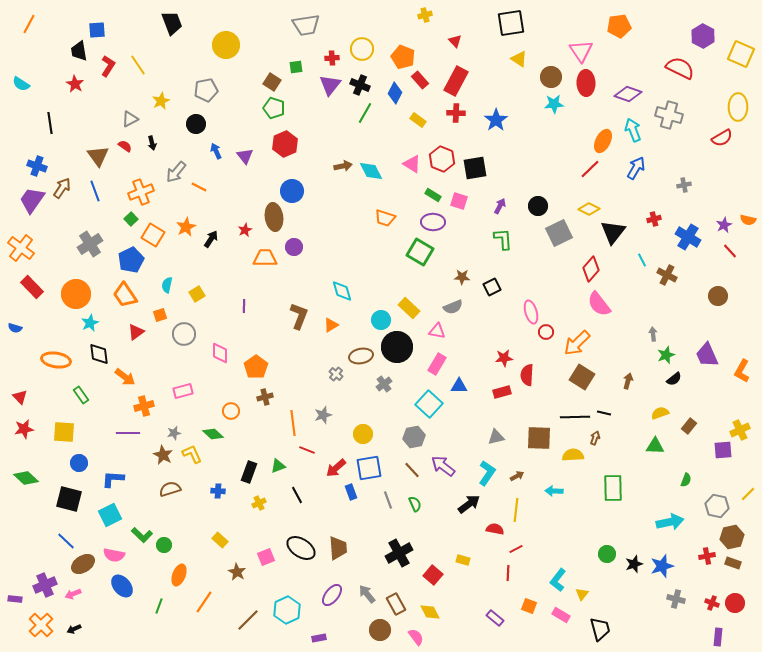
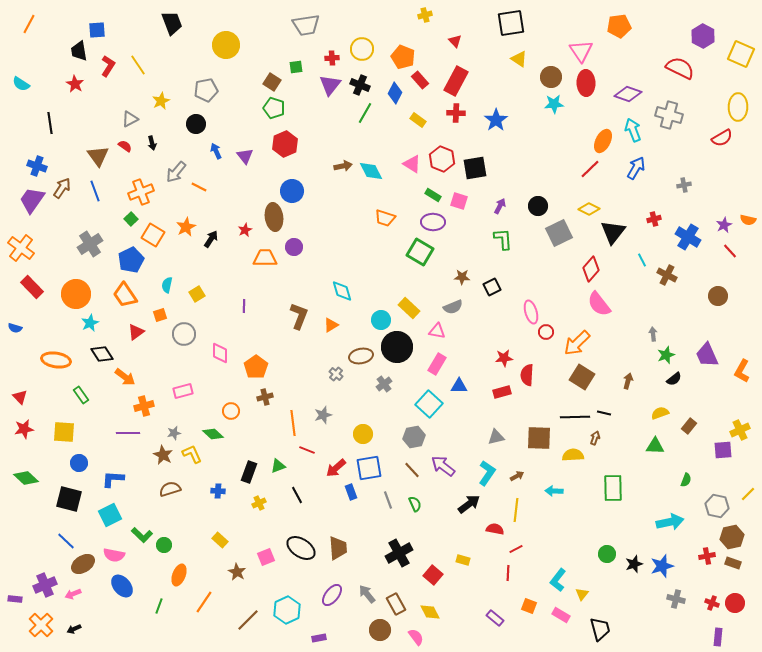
black diamond at (99, 354): moved 3 px right; rotated 25 degrees counterclockwise
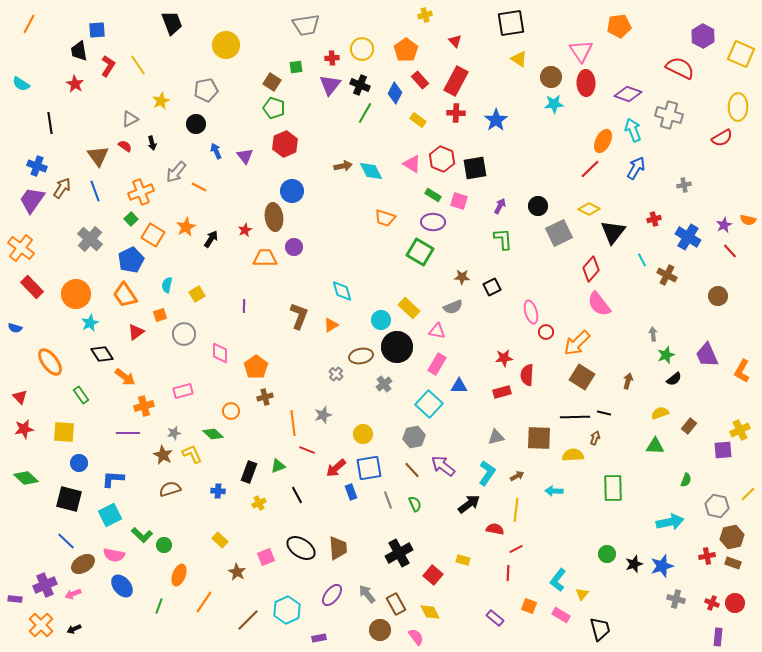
orange pentagon at (403, 57): moved 3 px right, 7 px up; rotated 15 degrees clockwise
gray cross at (90, 244): moved 5 px up; rotated 15 degrees counterclockwise
orange ellipse at (56, 360): moved 6 px left, 2 px down; rotated 44 degrees clockwise
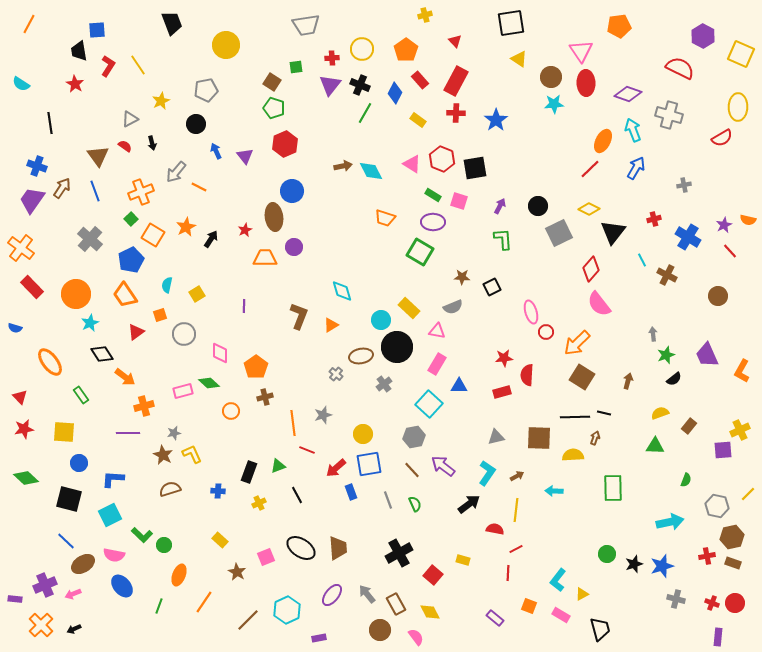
green diamond at (213, 434): moved 4 px left, 51 px up
blue square at (369, 468): moved 4 px up
yellow triangle at (582, 594): rotated 24 degrees clockwise
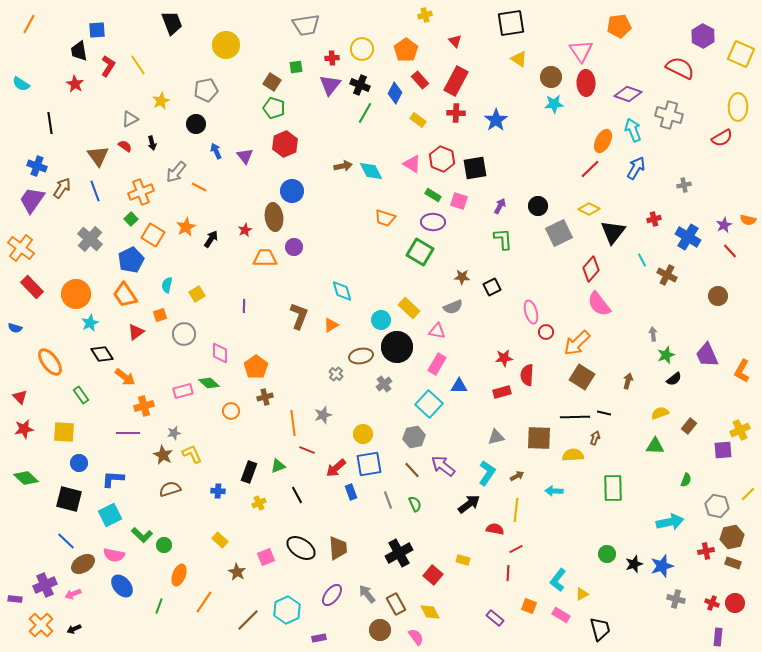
red cross at (707, 556): moved 1 px left, 5 px up
